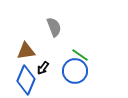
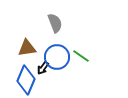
gray semicircle: moved 1 px right, 4 px up
brown triangle: moved 1 px right, 3 px up
green line: moved 1 px right, 1 px down
blue circle: moved 18 px left, 14 px up
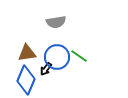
gray semicircle: moved 1 px right, 1 px up; rotated 102 degrees clockwise
brown triangle: moved 5 px down
green line: moved 2 px left
black arrow: moved 3 px right, 1 px down
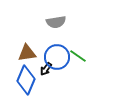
green line: moved 1 px left
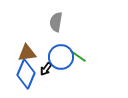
gray semicircle: rotated 108 degrees clockwise
blue circle: moved 4 px right
blue diamond: moved 6 px up
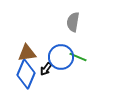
gray semicircle: moved 17 px right
green line: moved 1 px down; rotated 12 degrees counterclockwise
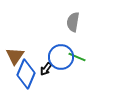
brown triangle: moved 12 px left, 3 px down; rotated 48 degrees counterclockwise
green line: moved 1 px left
